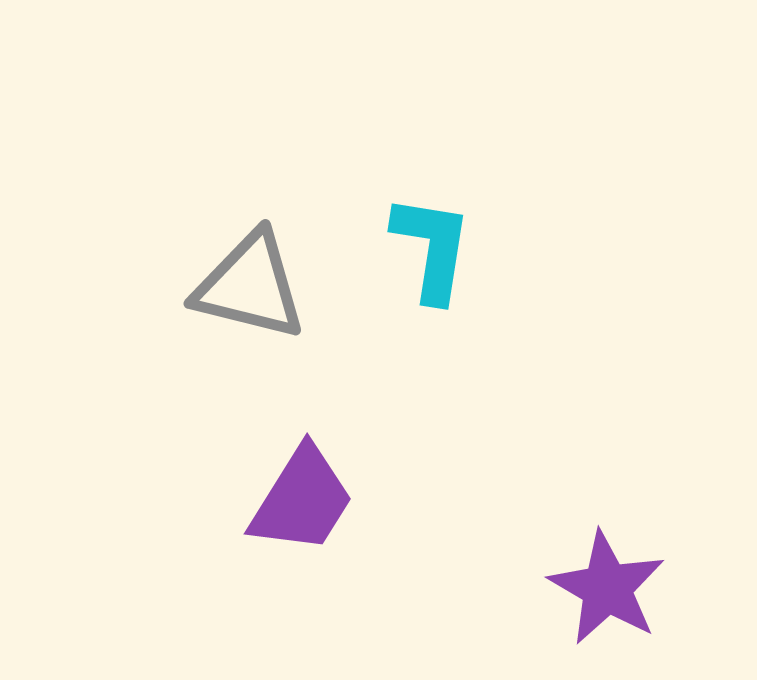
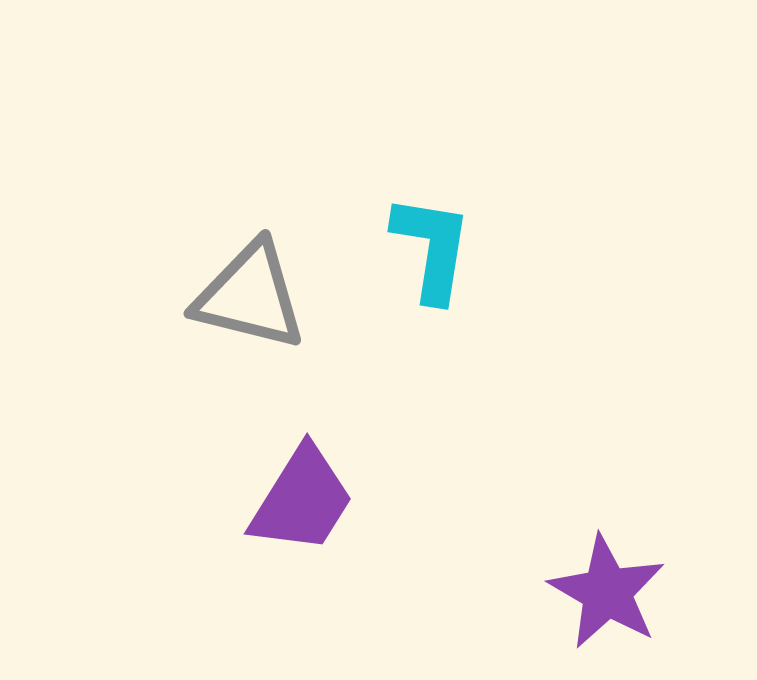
gray triangle: moved 10 px down
purple star: moved 4 px down
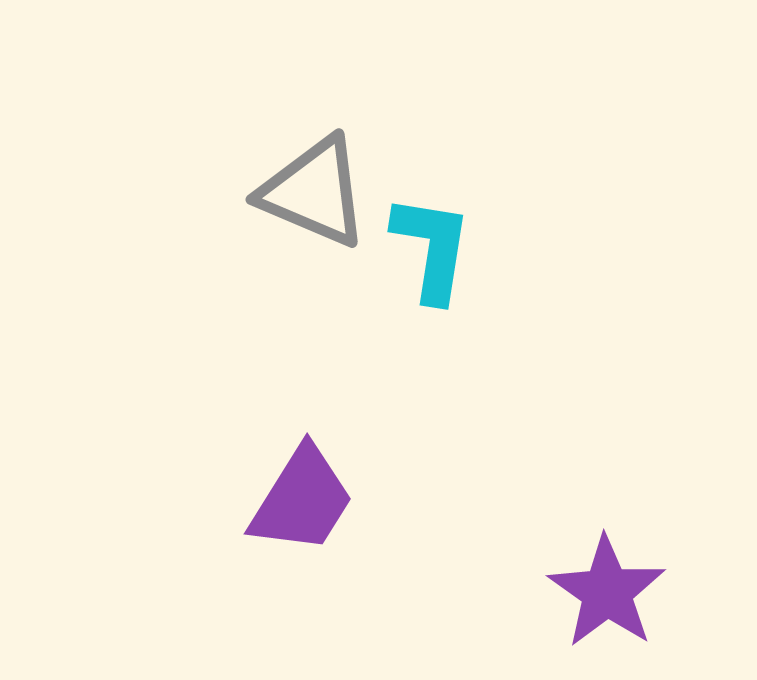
gray triangle: moved 64 px right, 104 px up; rotated 9 degrees clockwise
purple star: rotated 5 degrees clockwise
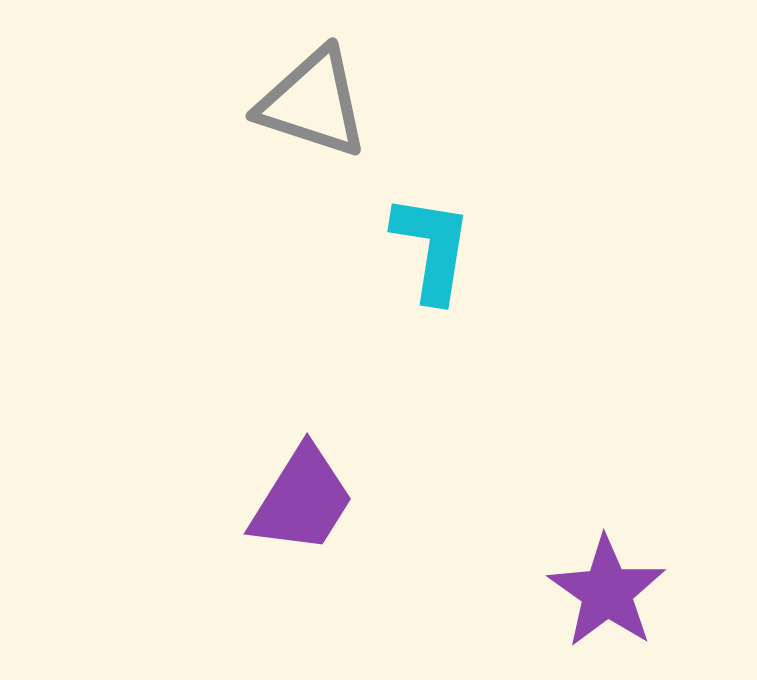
gray triangle: moved 1 px left, 89 px up; rotated 5 degrees counterclockwise
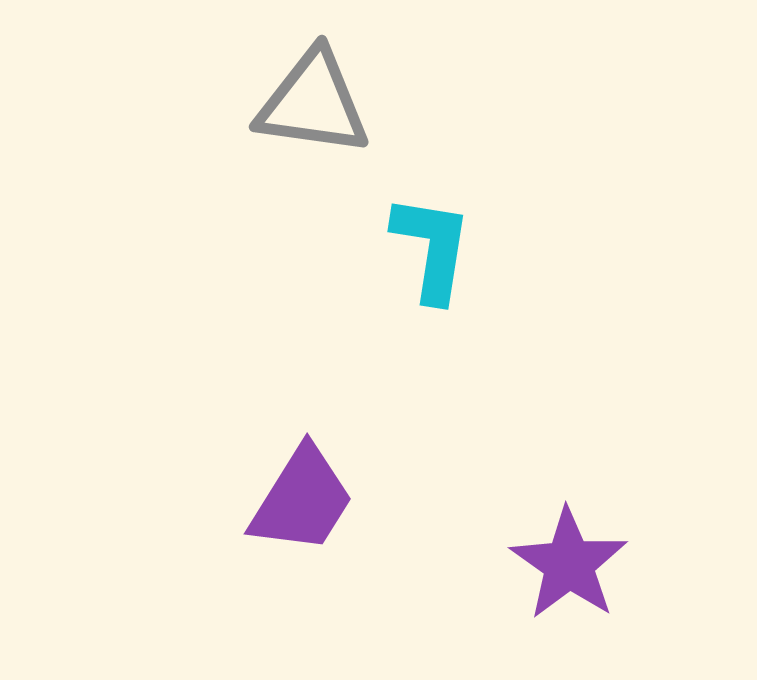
gray triangle: rotated 10 degrees counterclockwise
purple star: moved 38 px left, 28 px up
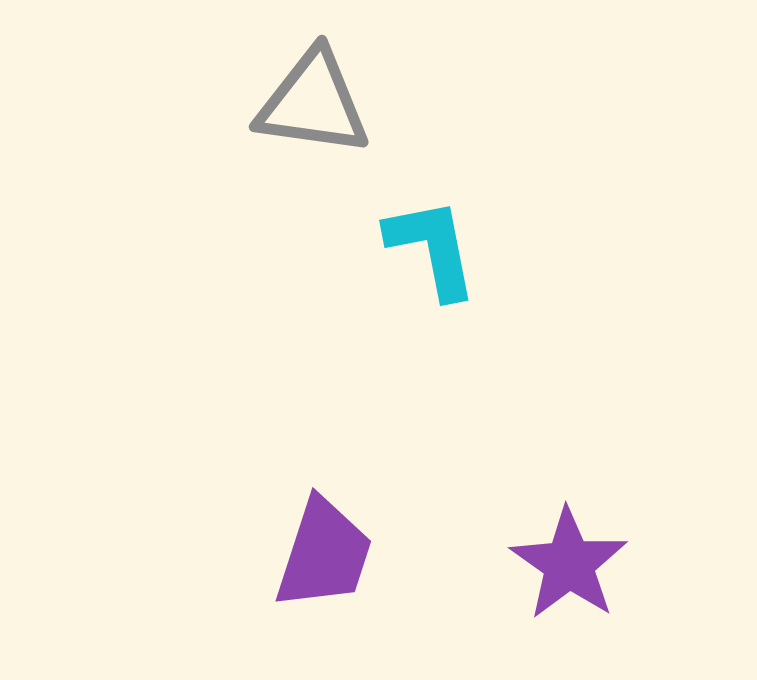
cyan L-shape: rotated 20 degrees counterclockwise
purple trapezoid: moved 22 px right, 54 px down; rotated 14 degrees counterclockwise
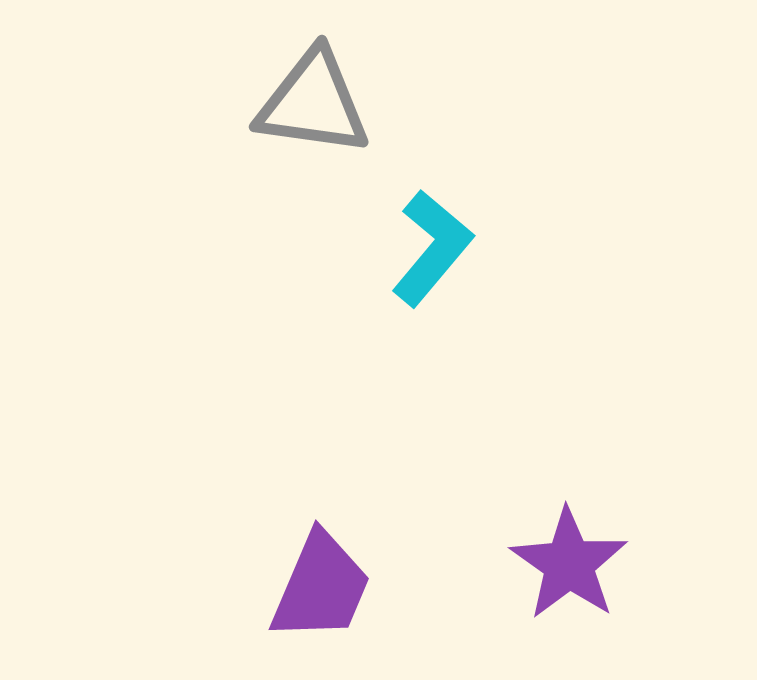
cyan L-shape: rotated 51 degrees clockwise
purple trapezoid: moved 3 px left, 33 px down; rotated 5 degrees clockwise
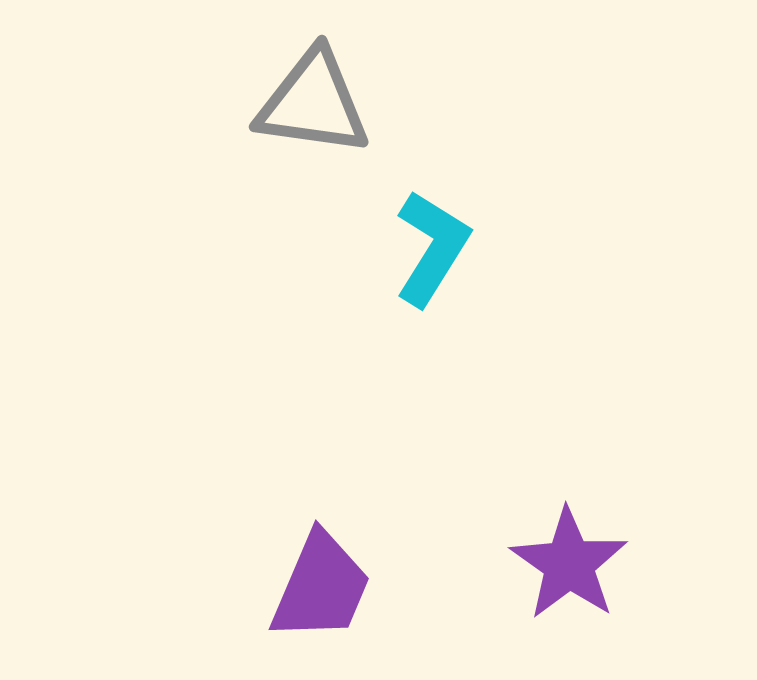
cyan L-shape: rotated 8 degrees counterclockwise
